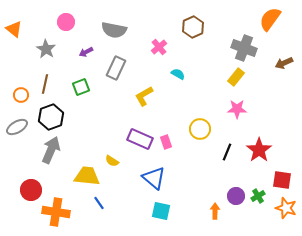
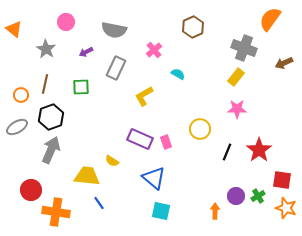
pink cross: moved 5 px left, 3 px down
green square: rotated 18 degrees clockwise
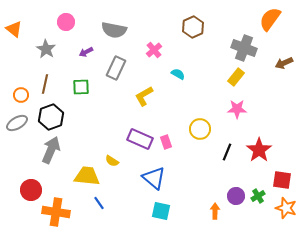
gray ellipse: moved 4 px up
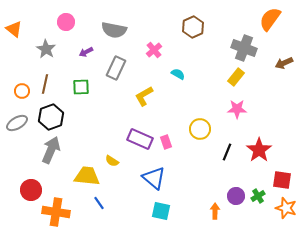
orange circle: moved 1 px right, 4 px up
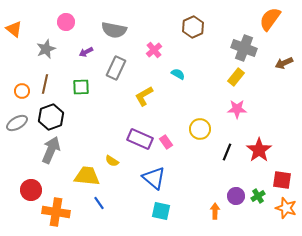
gray star: rotated 18 degrees clockwise
pink rectangle: rotated 16 degrees counterclockwise
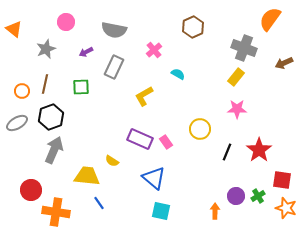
gray rectangle: moved 2 px left, 1 px up
gray arrow: moved 3 px right
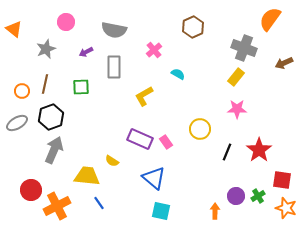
gray rectangle: rotated 25 degrees counterclockwise
orange cross: moved 1 px right, 6 px up; rotated 36 degrees counterclockwise
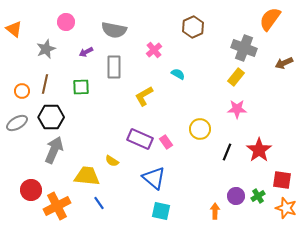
black hexagon: rotated 20 degrees clockwise
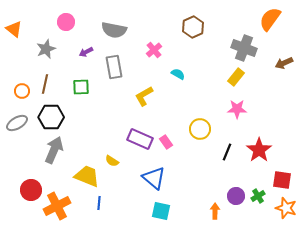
gray rectangle: rotated 10 degrees counterclockwise
yellow trapezoid: rotated 16 degrees clockwise
blue line: rotated 40 degrees clockwise
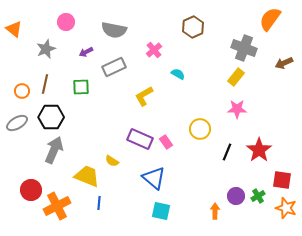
gray rectangle: rotated 75 degrees clockwise
